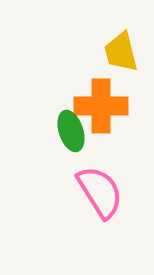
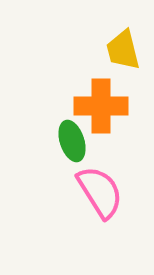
yellow trapezoid: moved 2 px right, 2 px up
green ellipse: moved 1 px right, 10 px down
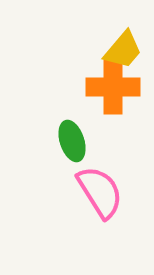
yellow trapezoid: rotated 126 degrees counterclockwise
orange cross: moved 12 px right, 19 px up
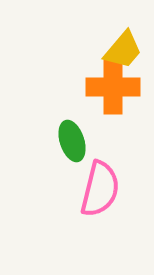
pink semicircle: moved 3 px up; rotated 46 degrees clockwise
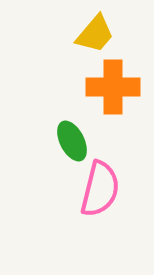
yellow trapezoid: moved 28 px left, 16 px up
green ellipse: rotated 9 degrees counterclockwise
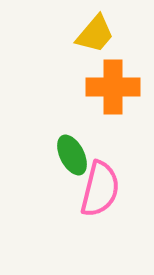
green ellipse: moved 14 px down
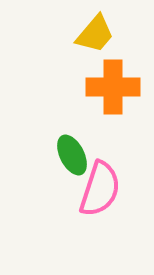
pink semicircle: rotated 4 degrees clockwise
